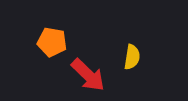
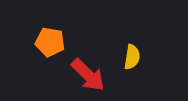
orange pentagon: moved 2 px left
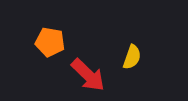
yellow semicircle: rotated 10 degrees clockwise
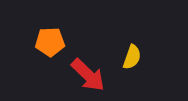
orange pentagon: rotated 12 degrees counterclockwise
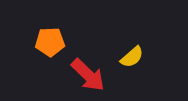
yellow semicircle: rotated 30 degrees clockwise
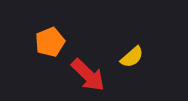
orange pentagon: rotated 20 degrees counterclockwise
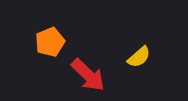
yellow semicircle: moved 7 px right
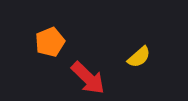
red arrow: moved 3 px down
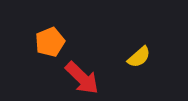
red arrow: moved 6 px left
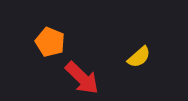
orange pentagon: rotated 28 degrees counterclockwise
